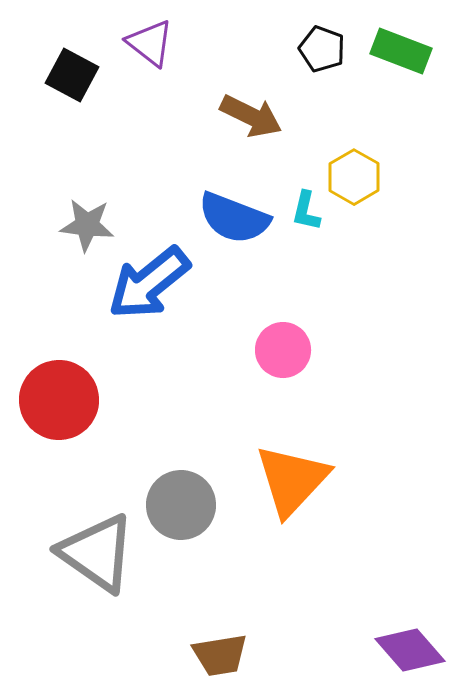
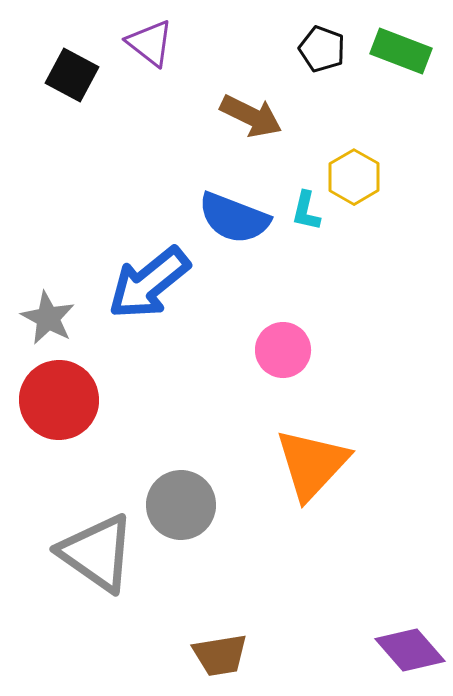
gray star: moved 39 px left, 93 px down; rotated 22 degrees clockwise
orange triangle: moved 20 px right, 16 px up
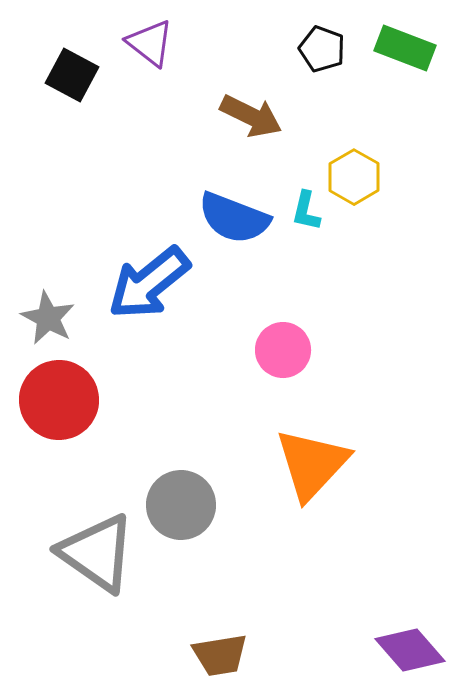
green rectangle: moved 4 px right, 3 px up
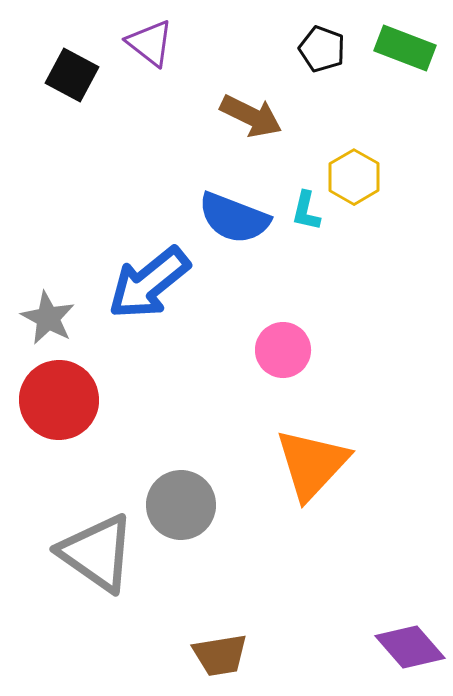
purple diamond: moved 3 px up
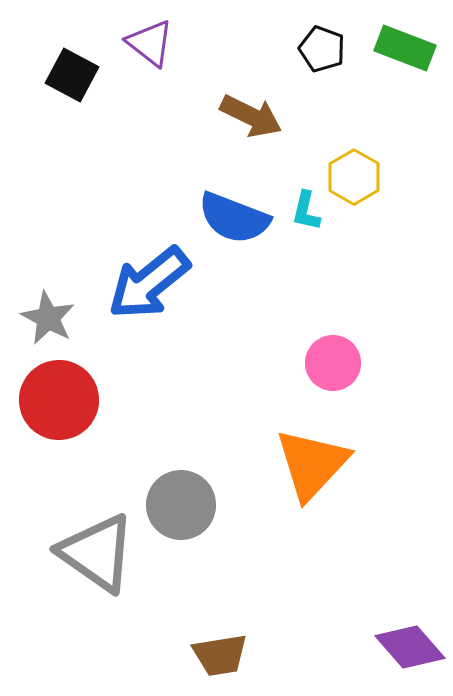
pink circle: moved 50 px right, 13 px down
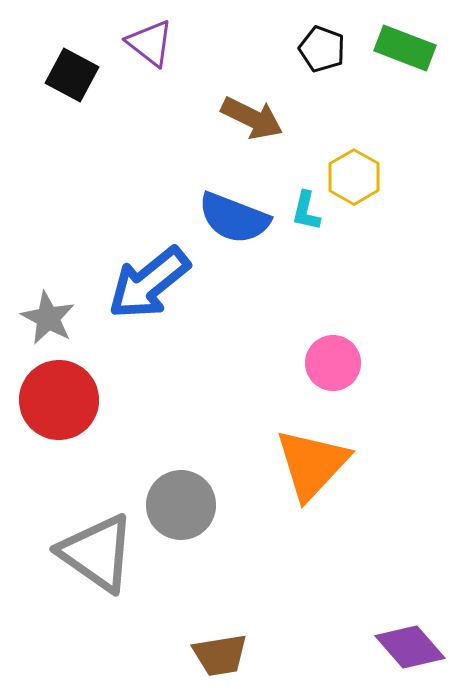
brown arrow: moved 1 px right, 2 px down
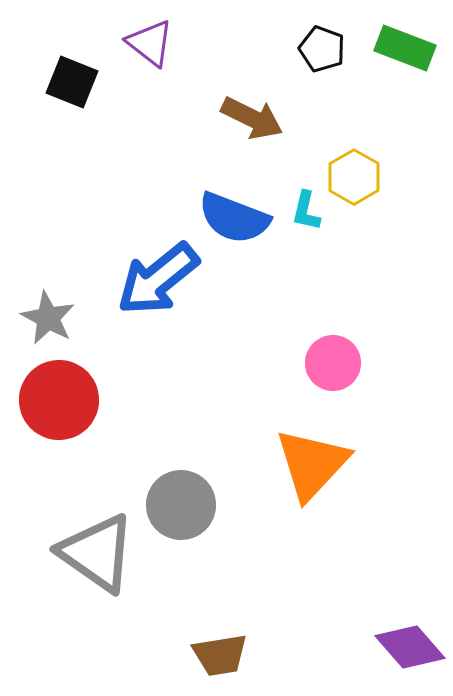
black square: moved 7 px down; rotated 6 degrees counterclockwise
blue arrow: moved 9 px right, 4 px up
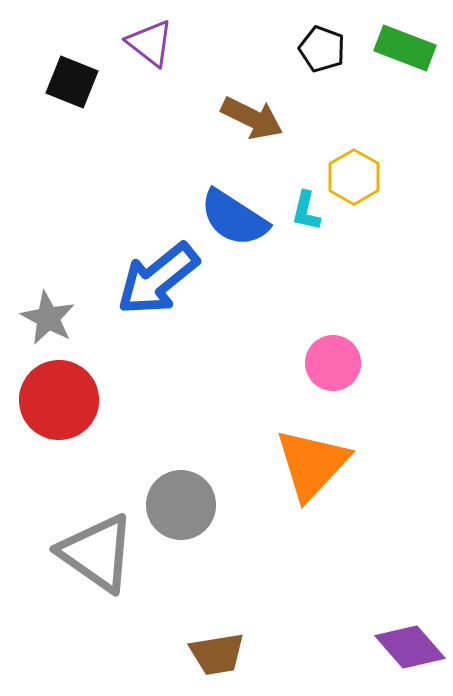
blue semicircle: rotated 12 degrees clockwise
brown trapezoid: moved 3 px left, 1 px up
